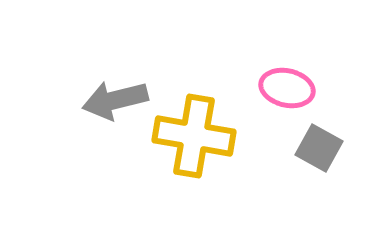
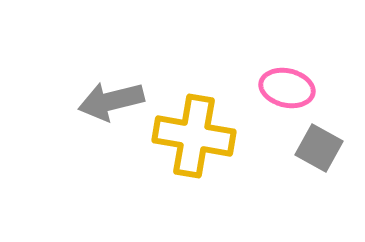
gray arrow: moved 4 px left, 1 px down
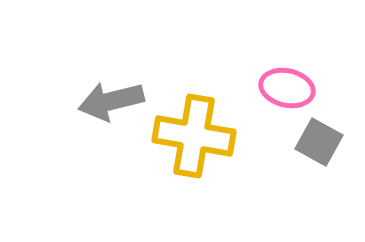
gray square: moved 6 px up
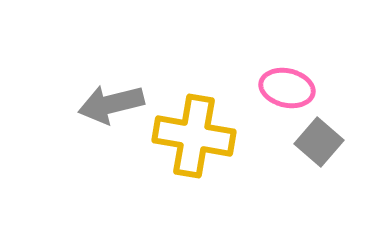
gray arrow: moved 3 px down
gray square: rotated 12 degrees clockwise
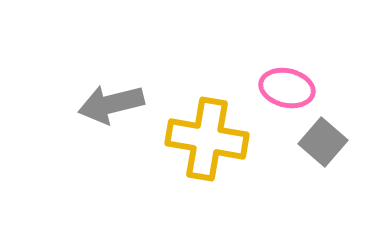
yellow cross: moved 13 px right, 3 px down
gray square: moved 4 px right
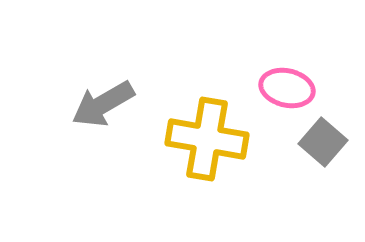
gray arrow: moved 8 px left; rotated 16 degrees counterclockwise
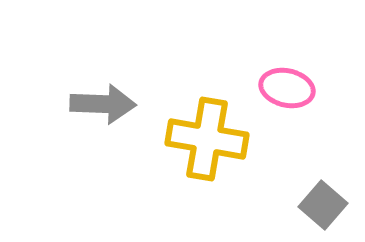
gray arrow: rotated 148 degrees counterclockwise
gray square: moved 63 px down
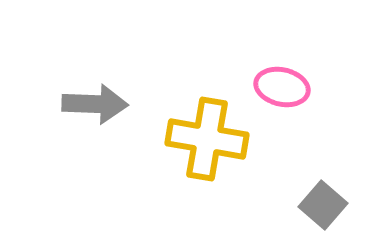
pink ellipse: moved 5 px left, 1 px up
gray arrow: moved 8 px left
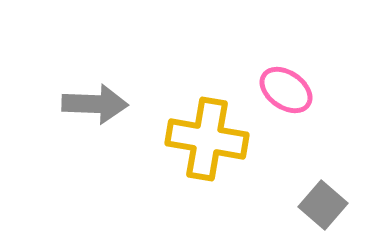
pink ellipse: moved 4 px right, 3 px down; rotated 22 degrees clockwise
